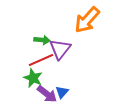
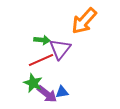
orange arrow: moved 3 px left, 1 px down
green star: moved 5 px down
blue triangle: rotated 40 degrees clockwise
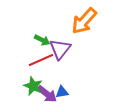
green arrow: rotated 21 degrees clockwise
green star: moved 3 px down
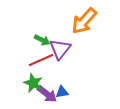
green star: moved 3 px up
